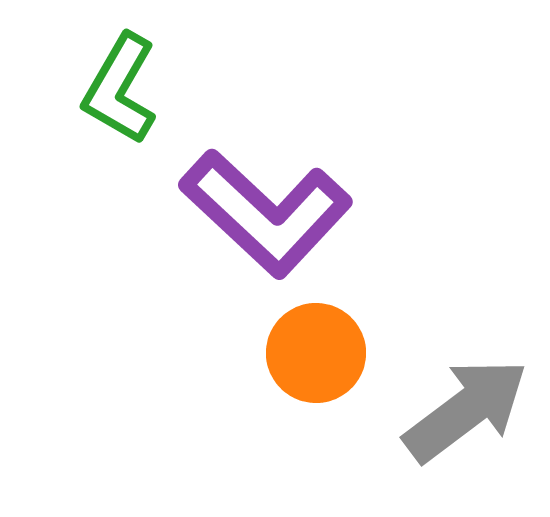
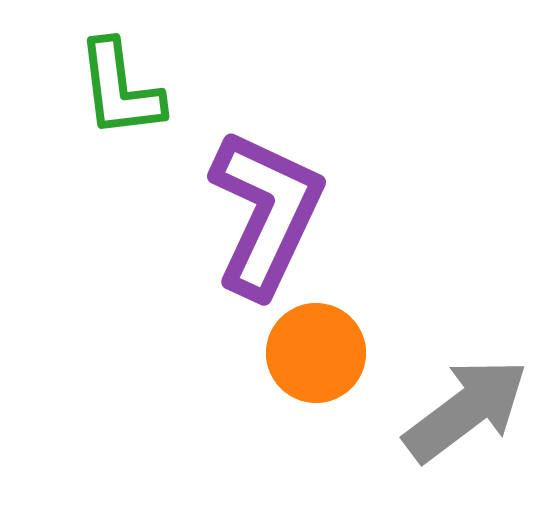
green L-shape: rotated 37 degrees counterclockwise
purple L-shape: rotated 108 degrees counterclockwise
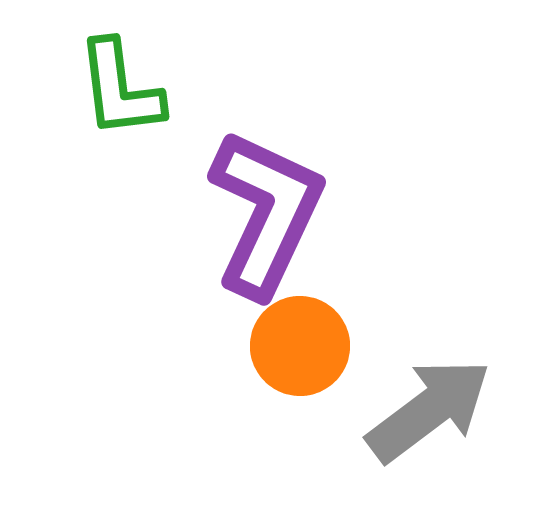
orange circle: moved 16 px left, 7 px up
gray arrow: moved 37 px left
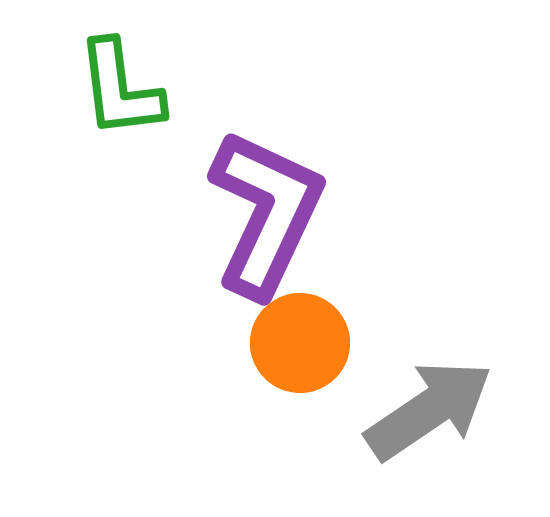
orange circle: moved 3 px up
gray arrow: rotated 3 degrees clockwise
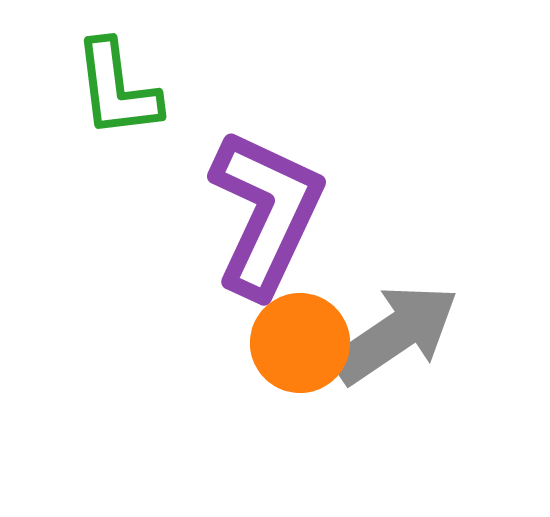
green L-shape: moved 3 px left
gray arrow: moved 34 px left, 76 px up
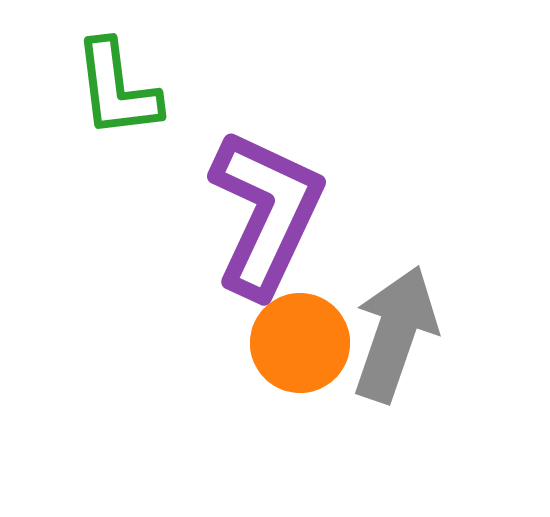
gray arrow: rotated 37 degrees counterclockwise
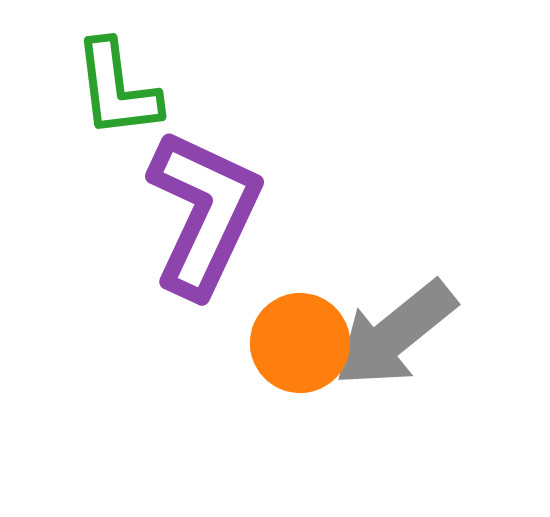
purple L-shape: moved 62 px left
gray arrow: rotated 148 degrees counterclockwise
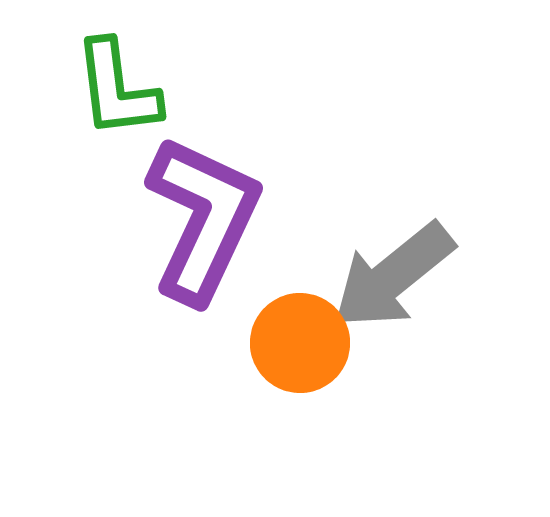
purple L-shape: moved 1 px left, 6 px down
gray arrow: moved 2 px left, 58 px up
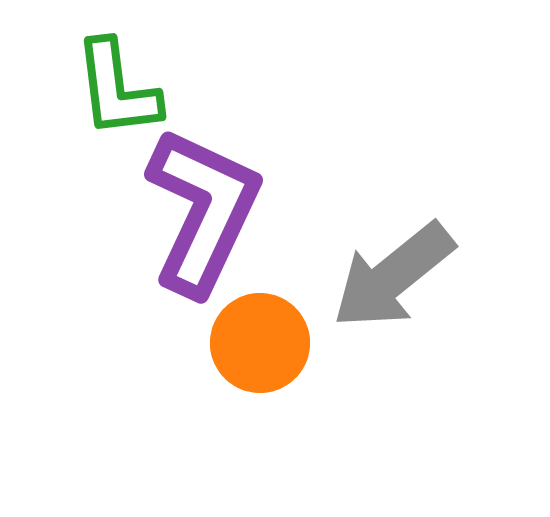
purple L-shape: moved 8 px up
orange circle: moved 40 px left
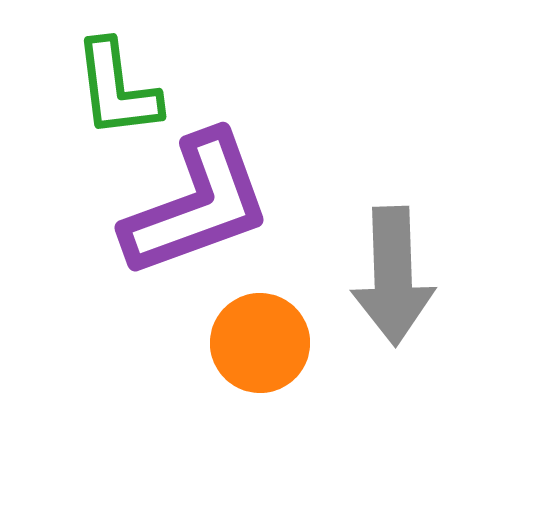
purple L-shape: moved 6 px left, 6 px up; rotated 45 degrees clockwise
gray arrow: rotated 53 degrees counterclockwise
